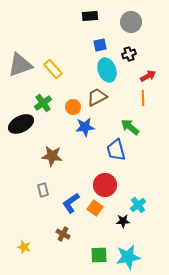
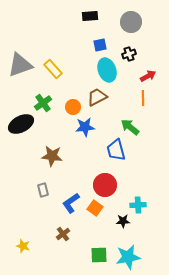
cyan cross: rotated 35 degrees clockwise
brown cross: rotated 24 degrees clockwise
yellow star: moved 1 px left, 1 px up
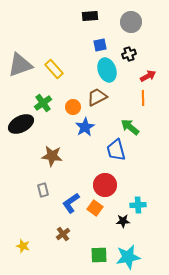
yellow rectangle: moved 1 px right
blue star: rotated 24 degrees counterclockwise
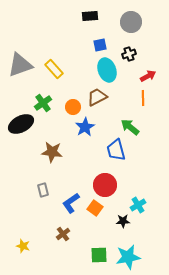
brown star: moved 4 px up
cyan cross: rotated 28 degrees counterclockwise
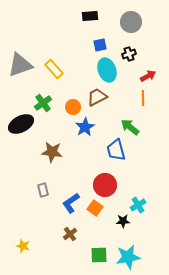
brown cross: moved 7 px right
